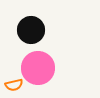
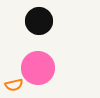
black circle: moved 8 px right, 9 px up
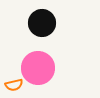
black circle: moved 3 px right, 2 px down
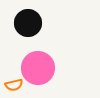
black circle: moved 14 px left
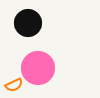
orange semicircle: rotated 12 degrees counterclockwise
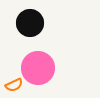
black circle: moved 2 px right
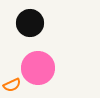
orange semicircle: moved 2 px left
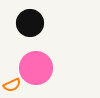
pink circle: moved 2 px left
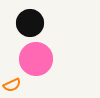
pink circle: moved 9 px up
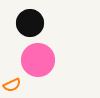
pink circle: moved 2 px right, 1 px down
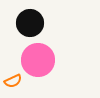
orange semicircle: moved 1 px right, 4 px up
